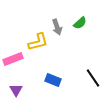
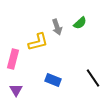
pink rectangle: rotated 54 degrees counterclockwise
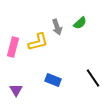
pink rectangle: moved 12 px up
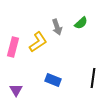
green semicircle: moved 1 px right
yellow L-shape: rotated 20 degrees counterclockwise
black line: rotated 42 degrees clockwise
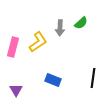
gray arrow: moved 3 px right, 1 px down; rotated 21 degrees clockwise
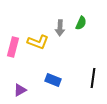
green semicircle: rotated 24 degrees counterclockwise
yellow L-shape: rotated 55 degrees clockwise
purple triangle: moved 4 px right; rotated 32 degrees clockwise
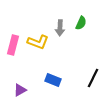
pink rectangle: moved 2 px up
black line: rotated 18 degrees clockwise
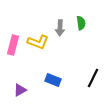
green semicircle: rotated 32 degrees counterclockwise
